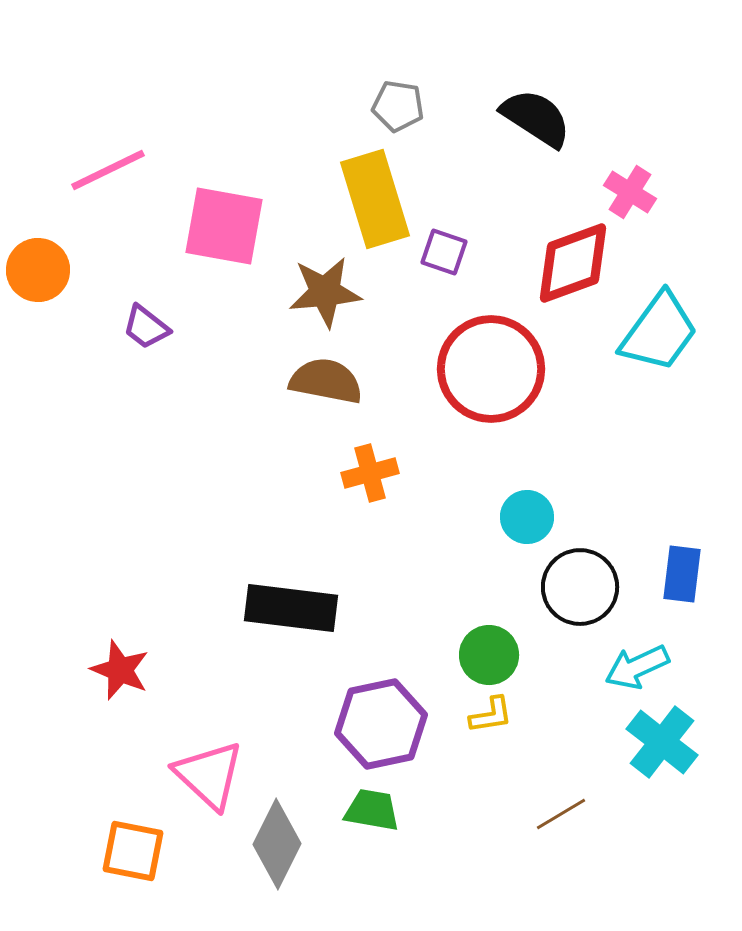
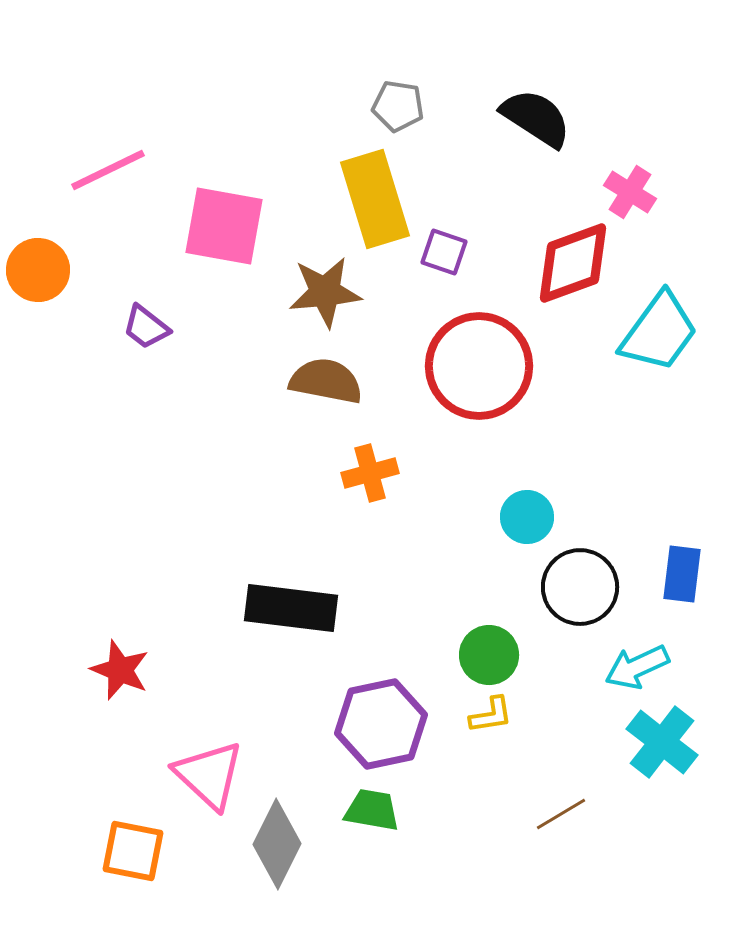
red circle: moved 12 px left, 3 px up
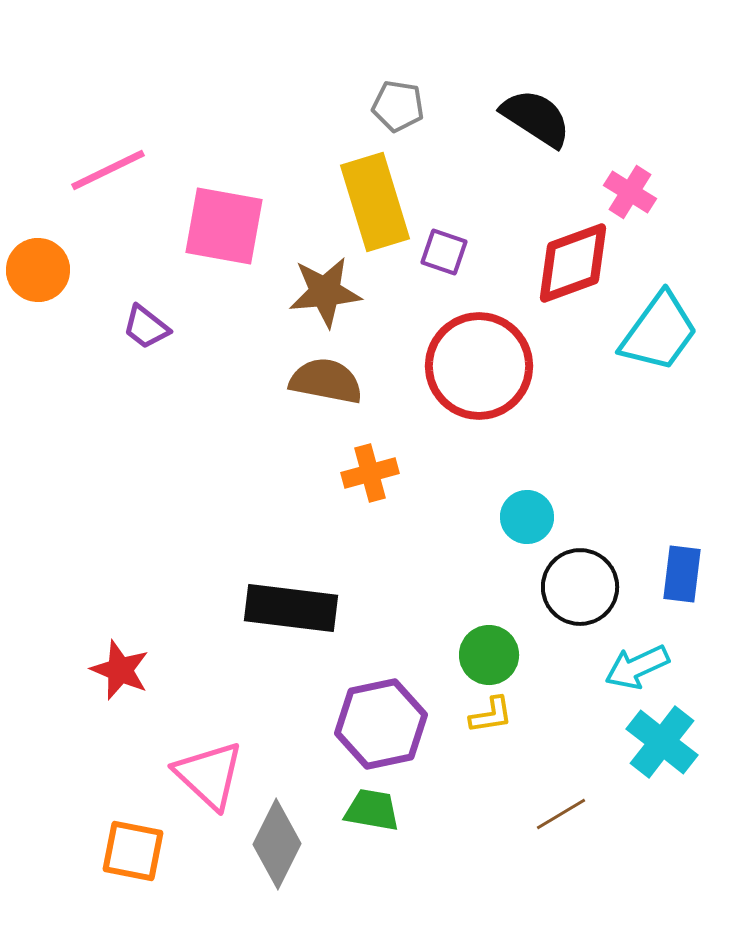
yellow rectangle: moved 3 px down
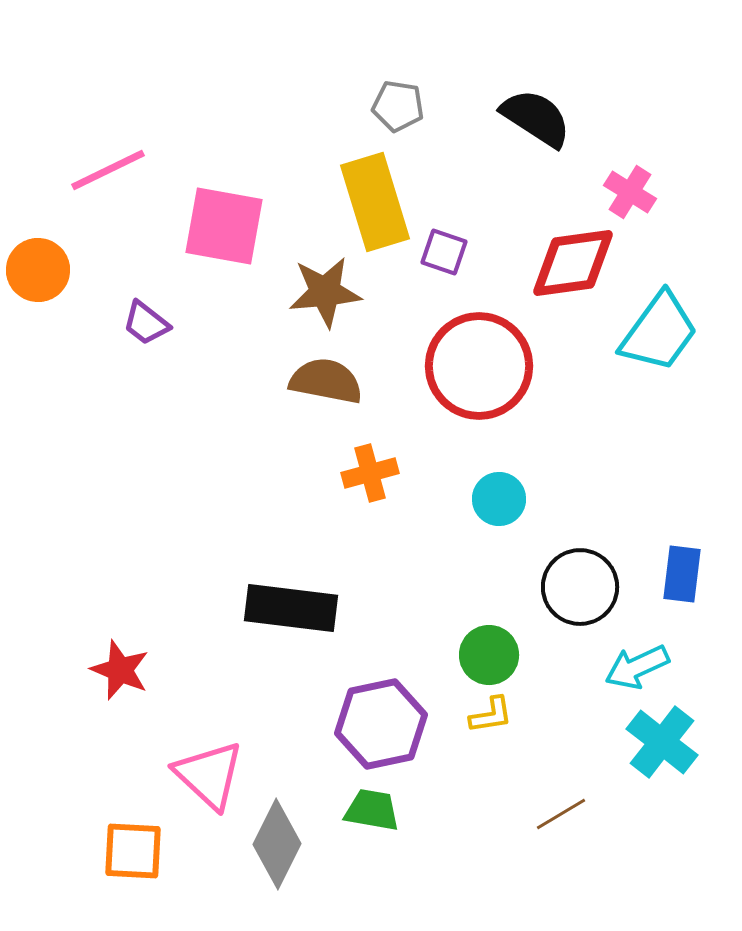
red diamond: rotated 12 degrees clockwise
purple trapezoid: moved 4 px up
cyan circle: moved 28 px left, 18 px up
orange square: rotated 8 degrees counterclockwise
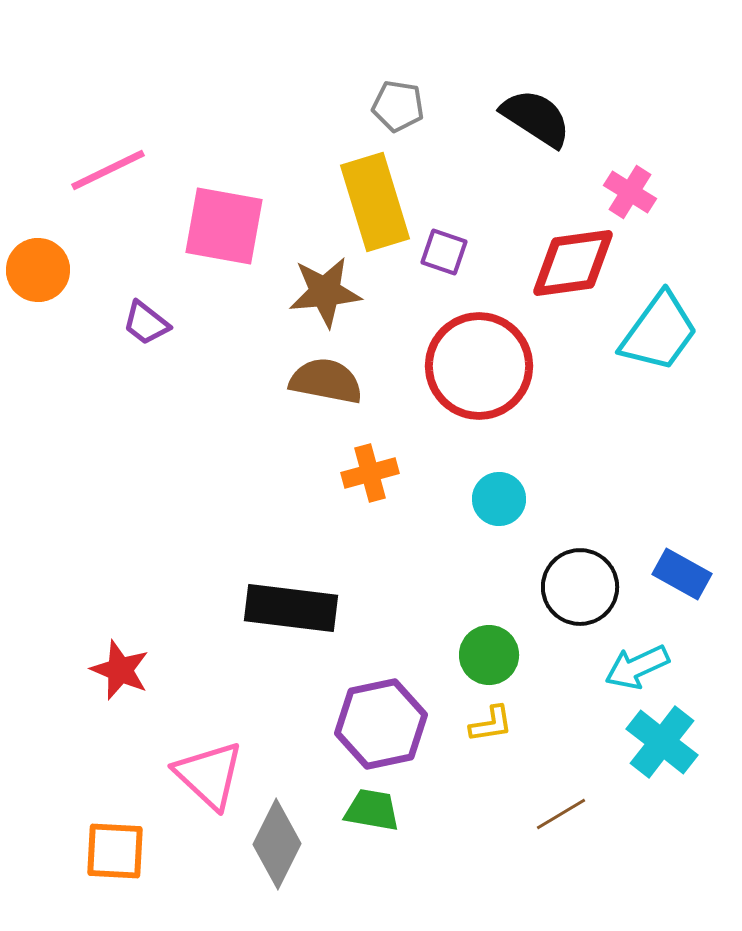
blue rectangle: rotated 68 degrees counterclockwise
yellow L-shape: moved 9 px down
orange square: moved 18 px left
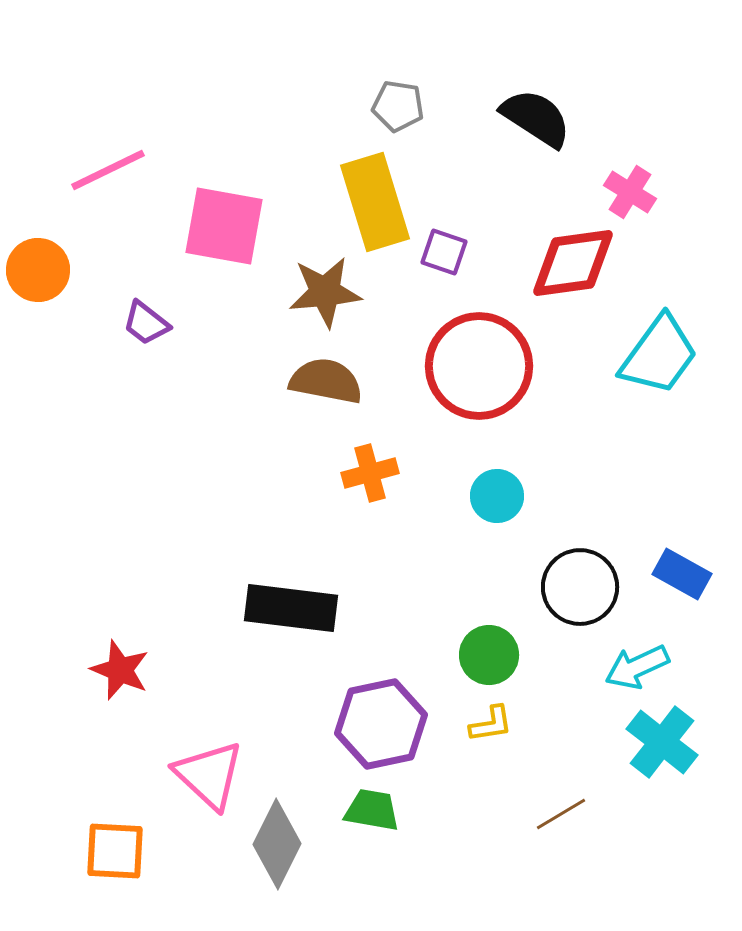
cyan trapezoid: moved 23 px down
cyan circle: moved 2 px left, 3 px up
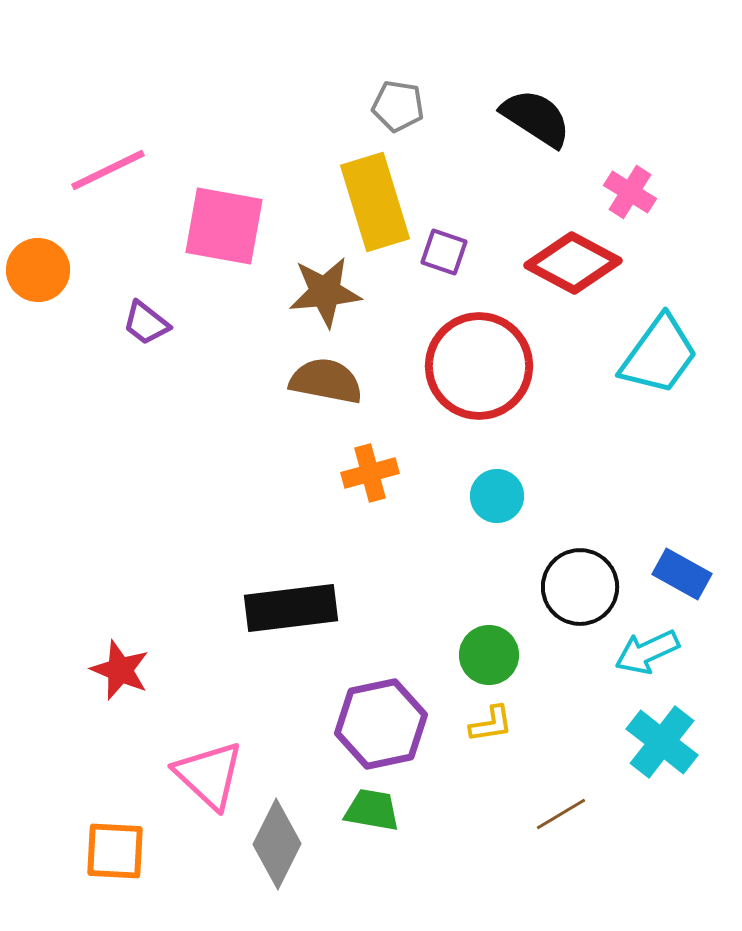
red diamond: rotated 36 degrees clockwise
black rectangle: rotated 14 degrees counterclockwise
cyan arrow: moved 10 px right, 15 px up
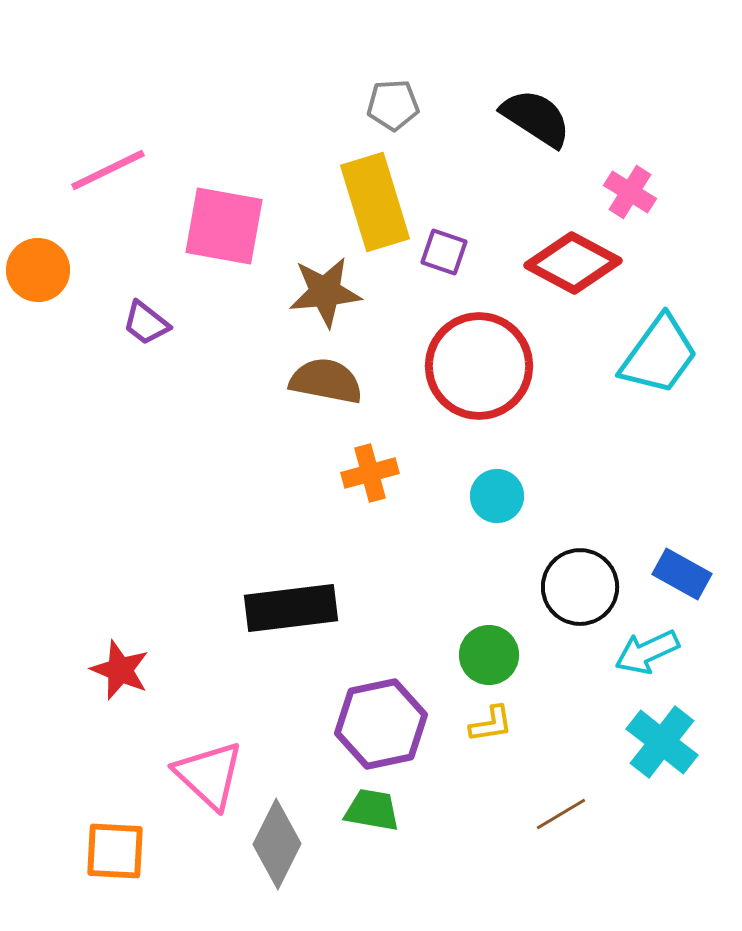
gray pentagon: moved 5 px left, 1 px up; rotated 12 degrees counterclockwise
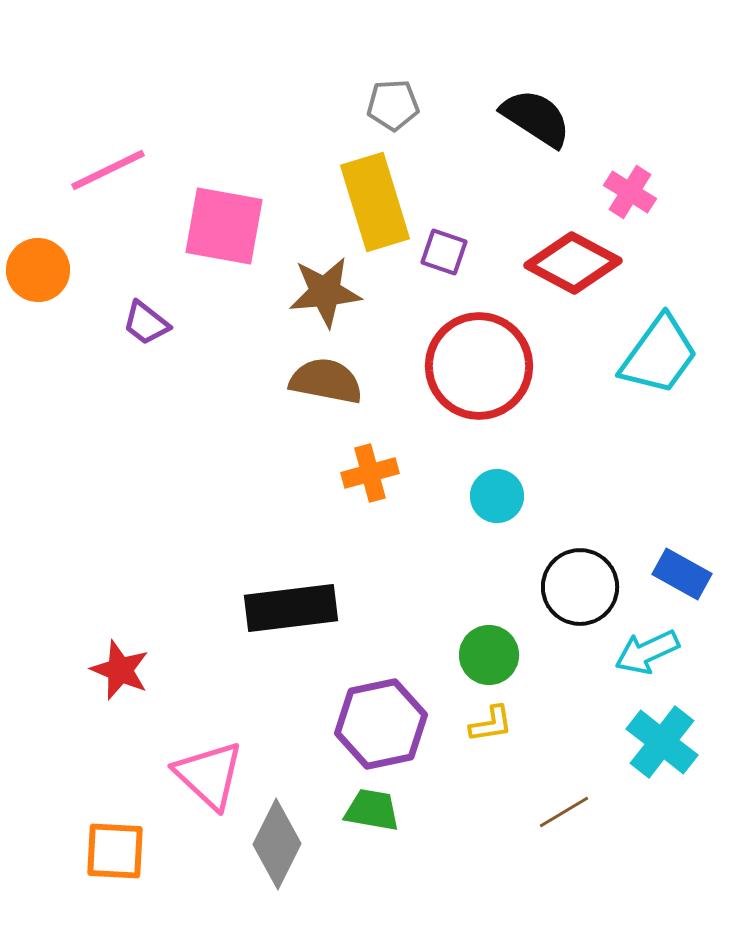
brown line: moved 3 px right, 2 px up
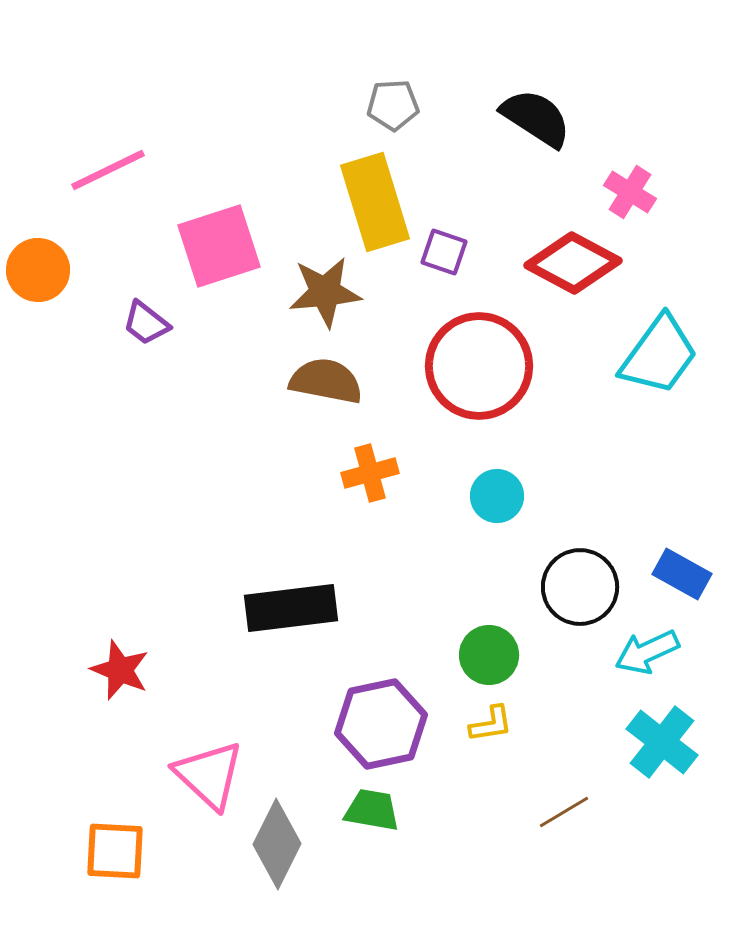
pink square: moved 5 px left, 20 px down; rotated 28 degrees counterclockwise
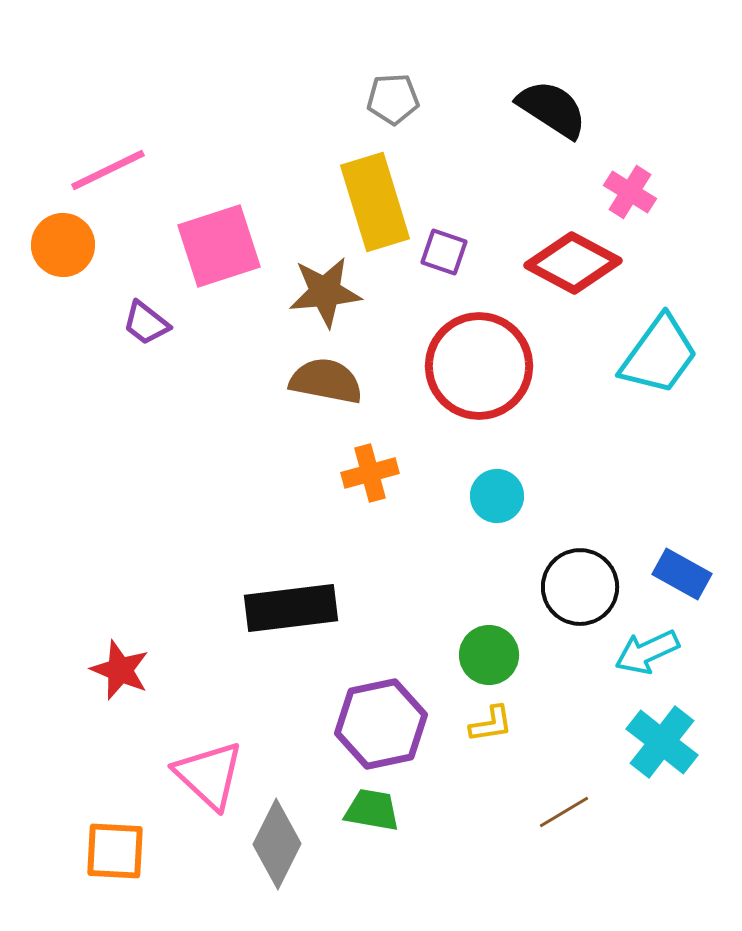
gray pentagon: moved 6 px up
black semicircle: moved 16 px right, 9 px up
orange circle: moved 25 px right, 25 px up
